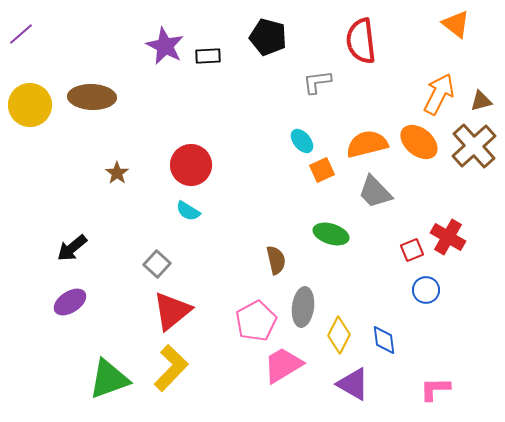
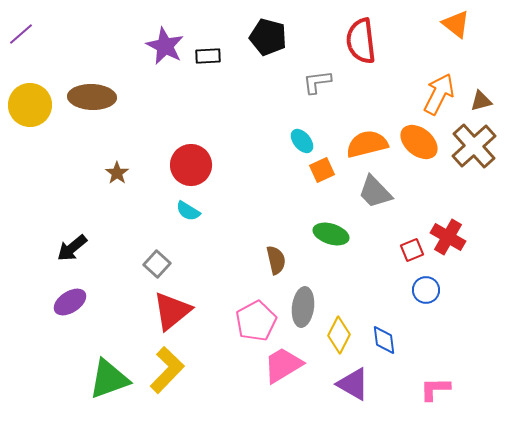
yellow L-shape: moved 4 px left, 2 px down
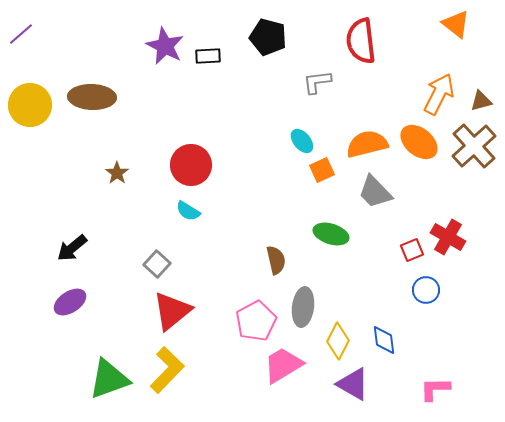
yellow diamond: moved 1 px left, 6 px down
